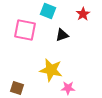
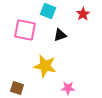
black triangle: moved 2 px left
yellow star: moved 6 px left, 4 px up
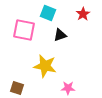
cyan square: moved 2 px down
pink square: moved 1 px left
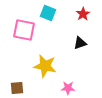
black triangle: moved 20 px right, 8 px down
brown square: rotated 24 degrees counterclockwise
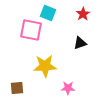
pink square: moved 7 px right
yellow star: rotated 15 degrees counterclockwise
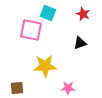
red star: rotated 16 degrees counterclockwise
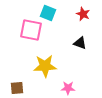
black triangle: rotated 40 degrees clockwise
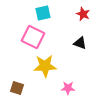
cyan square: moved 5 px left; rotated 35 degrees counterclockwise
pink square: moved 2 px right, 7 px down; rotated 15 degrees clockwise
brown square: rotated 24 degrees clockwise
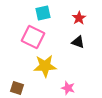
red star: moved 4 px left, 4 px down; rotated 16 degrees clockwise
black triangle: moved 2 px left, 1 px up
pink star: rotated 16 degrees clockwise
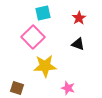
pink square: rotated 20 degrees clockwise
black triangle: moved 2 px down
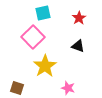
black triangle: moved 2 px down
yellow star: rotated 30 degrees counterclockwise
